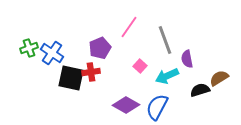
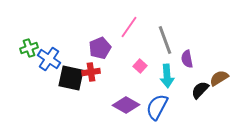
blue cross: moved 3 px left, 6 px down
cyan arrow: rotated 70 degrees counterclockwise
black semicircle: rotated 30 degrees counterclockwise
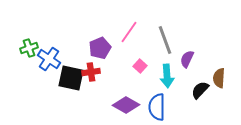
pink line: moved 5 px down
purple semicircle: rotated 36 degrees clockwise
brown semicircle: rotated 54 degrees counterclockwise
blue semicircle: rotated 28 degrees counterclockwise
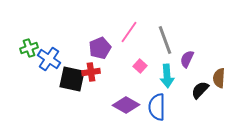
black square: moved 1 px right, 1 px down
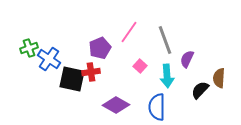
purple diamond: moved 10 px left
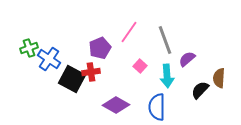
purple semicircle: rotated 24 degrees clockwise
black square: rotated 16 degrees clockwise
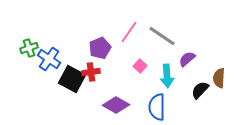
gray line: moved 3 px left, 4 px up; rotated 36 degrees counterclockwise
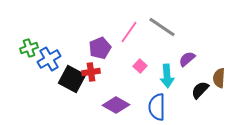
gray line: moved 9 px up
blue cross: rotated 25 degrees clockwise
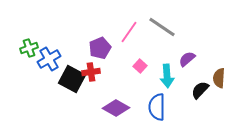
purple diamond: moved 3 px down
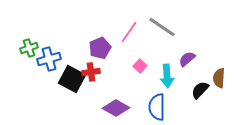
blue cross: rotated 15 degrees clockwise
